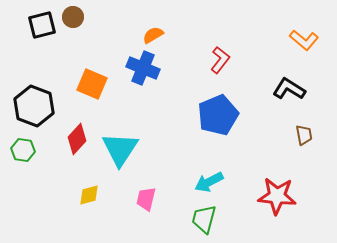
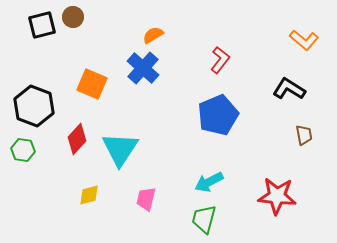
blue cross: rotated 20 degrees clockwise
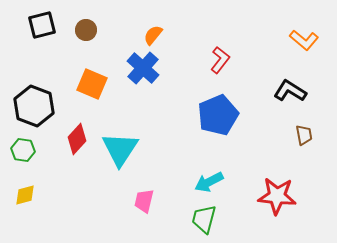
brown circle: moved 13 px right, 13 px down
orange semicircle: rotated 20 degrees counterclockwise
black L-shape: moved 1 px right, 2 px down
yellow diamond: moved 64 px left
pink trapezoid: moved 2 px left, 2 px down
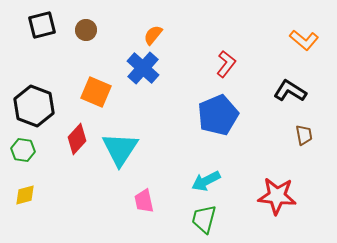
red L-shape: moved 6 px right, 4 px down
orange square: moved 4 px right, 8 px down
cyan arrow: moved 3 px left, 1 px up
pink trapezoid: rotated 25 degrees counterclockwise
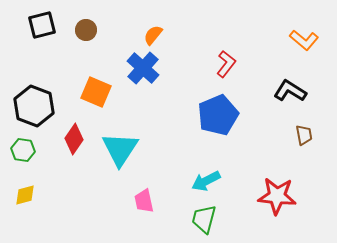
red diamond: moved 3 px left; rotated 8 degrees counterclockwise
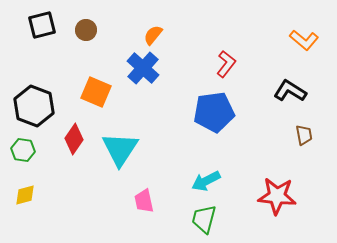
blue pentagon: moved 4 px left, 3 px up; rotated 15 degrees clockwise
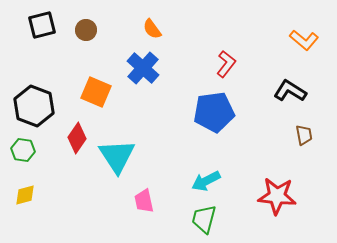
orange semicircle: moved 1 px left, 6 px up; rotated 75 degrees counterclockwise
red diamond: moved 3 px right, 1 px up
cyan triangle: moved 3 px left, 7 px down; rotated 6 degrees counterclockwise
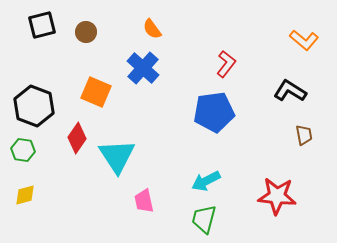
brown circle: moved 2 px down
